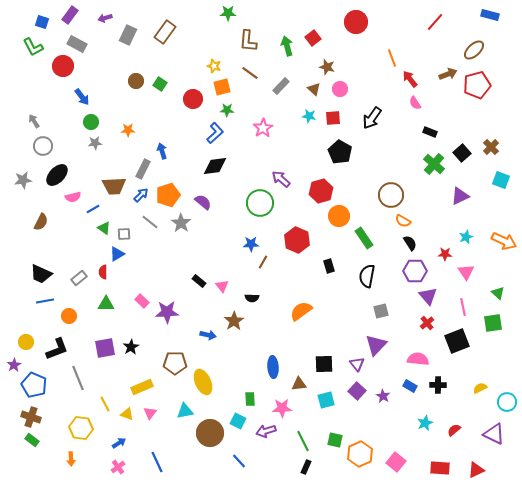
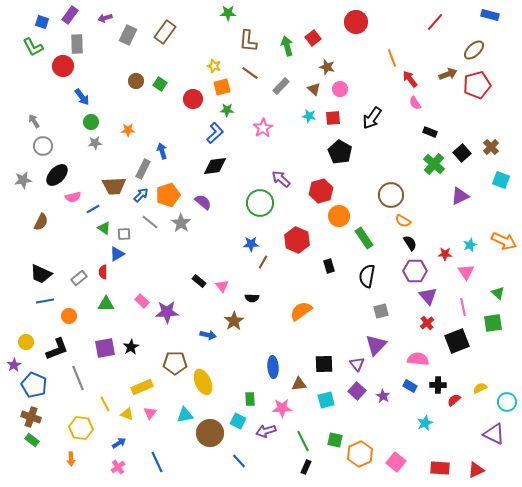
gray rectangle at (77, 44): rotated 60 degrees clockwise
cyan star at (466, 237): moved 4 px right, 8 px down
cyan triangle at (185, 411): moved 4 px down
red semicircle at (454, 430): moved 30 px up
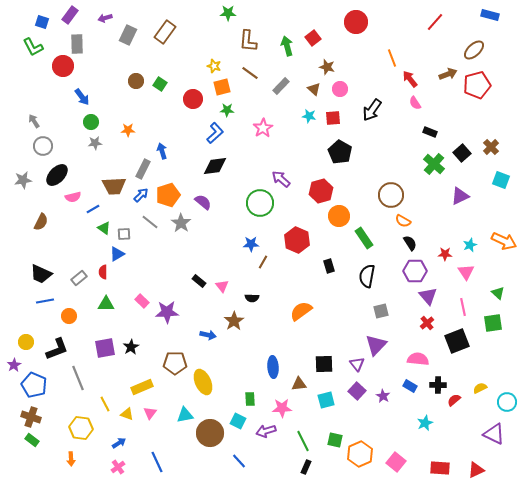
black arrow at (372, 118): moved 8 px up
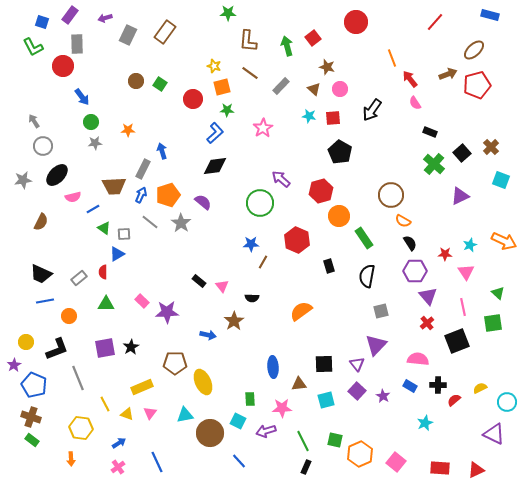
blue arrow at (141, 195): rotated 21 degrees counterclockwise
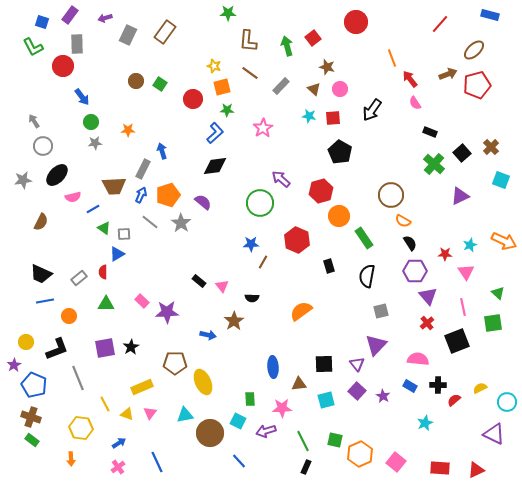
red line at (435, 22): moved 5 px right, 2 px down
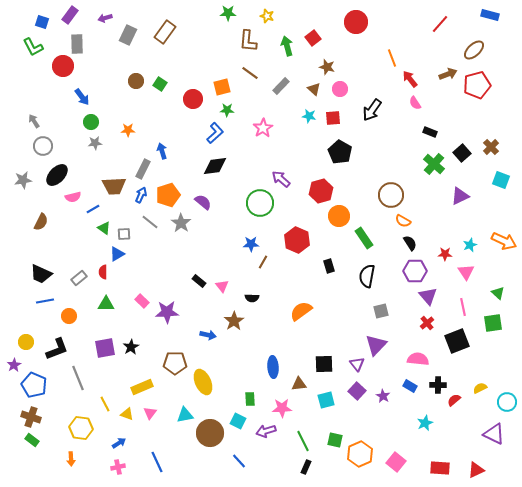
yellow star at (214, 66): moved 53 px right, 50 px up
pink cross at (118, 467): rotated 24 degrees clockwise
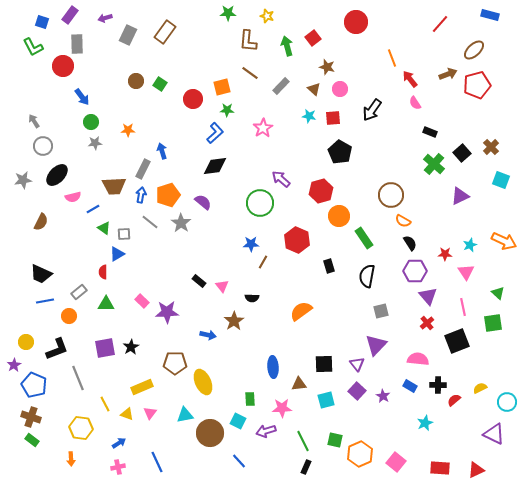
blue arrow at (141, 195): rotated 14 degrees counterclockwise
gray rectangle at (79, 278): moved 14 px down
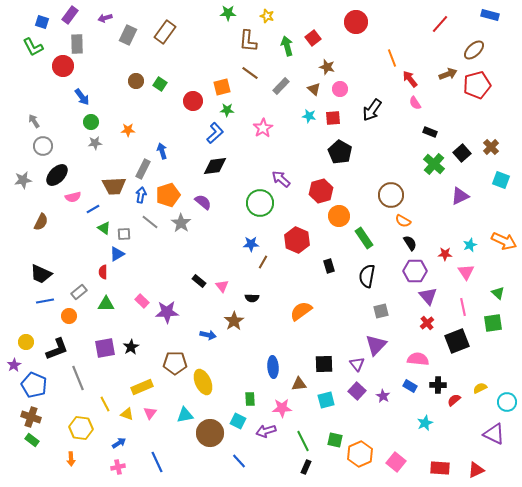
red circle at (193, 99): moved 2 px down
